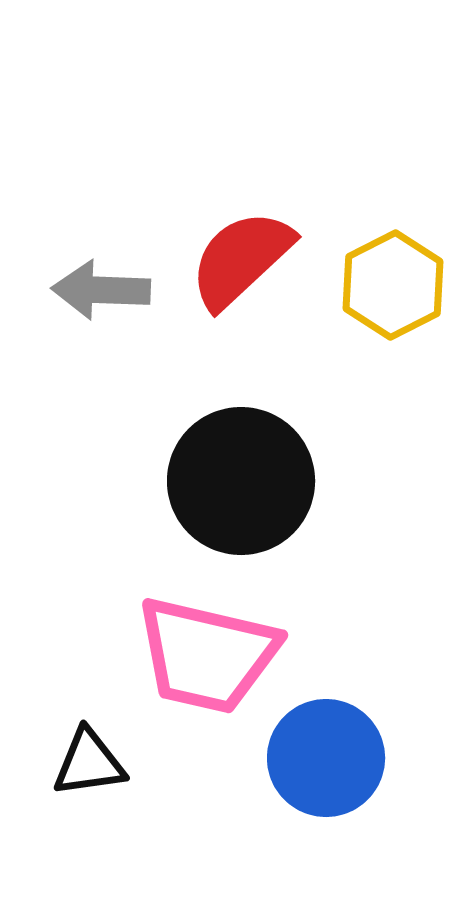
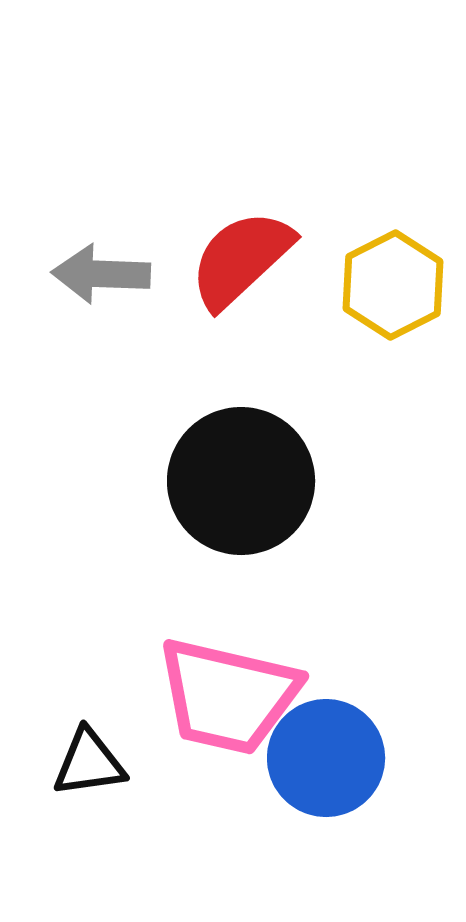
gray arrow: moved 16 px up
pink trapezoid: moved 21 px right, 41 px down
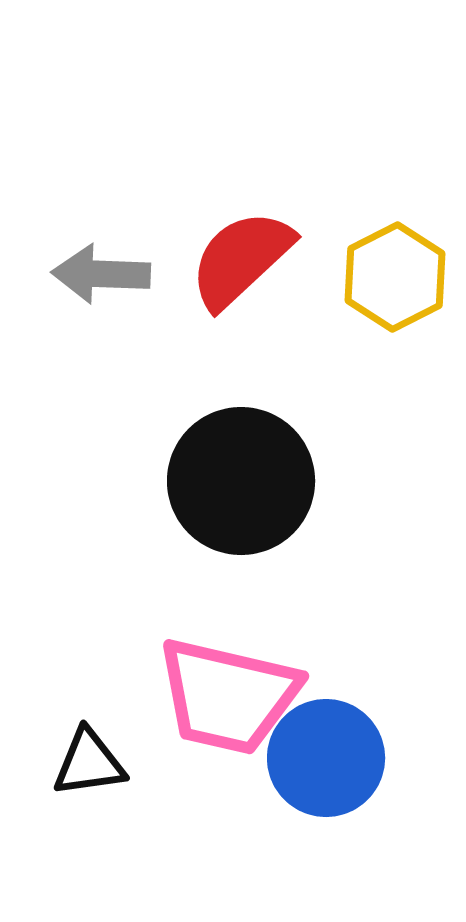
yellow hexagon: moved 2 px right, 8 px up
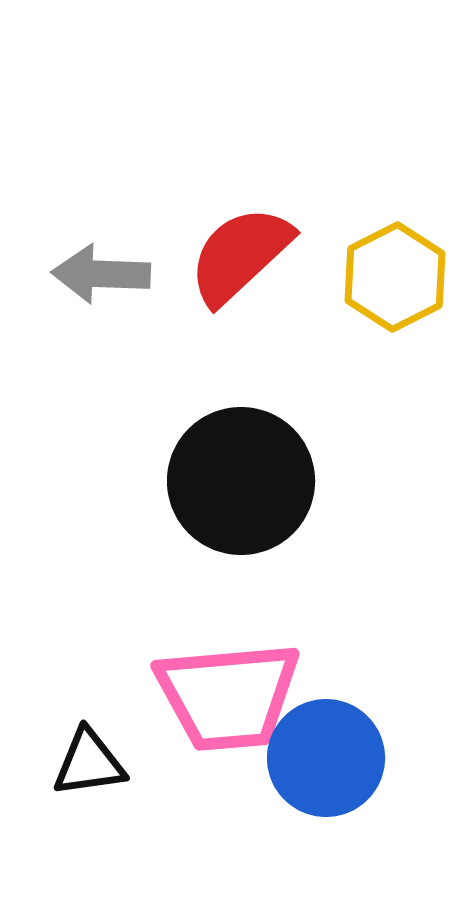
red semicircle: moved 1 px left, 4 px up
pink trapezoid: rotated 18 degrees counterclockwise
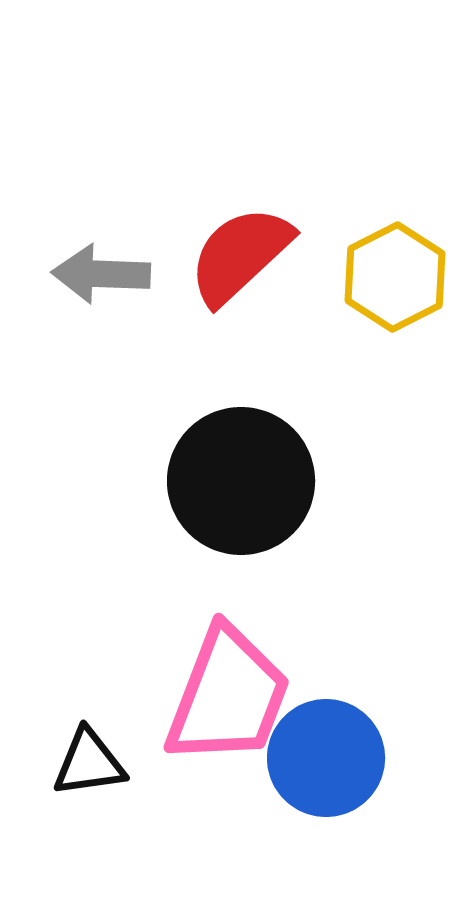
pink trapezoid: rotated 64 degrees counterclockwise
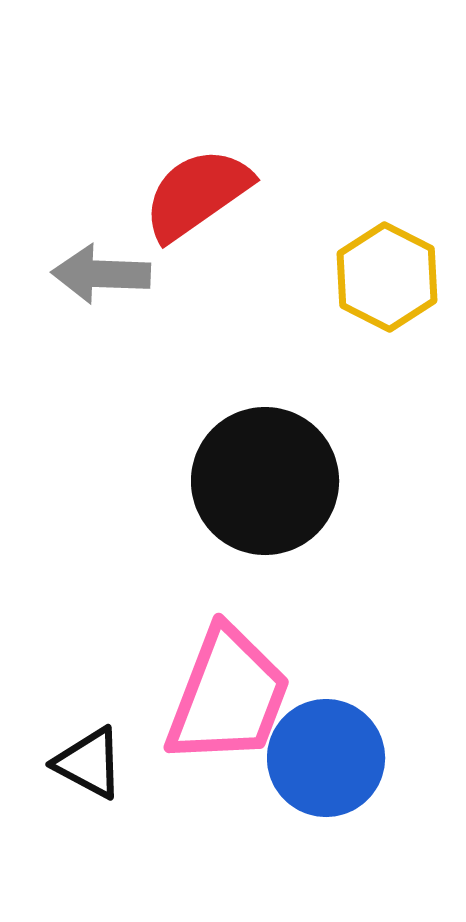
red semicircle: moved 43 px left, 61 px up; rotated 8 degrees clockwise
yellow hexagon: moved 8 px left; rotated 6 degrees counterclockwise
black circle: moved 24 px right
black triangle: rotated 36 degrees clockwise
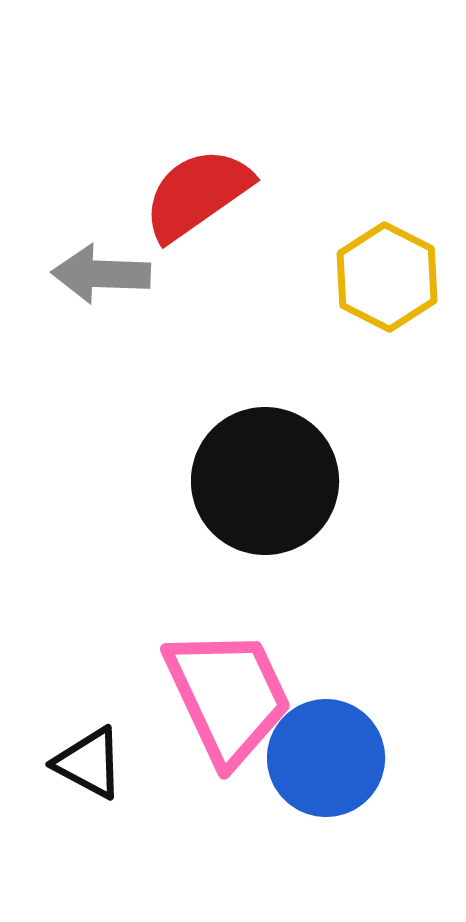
pink trapezoid: rotated 46 degrees counterclockwise
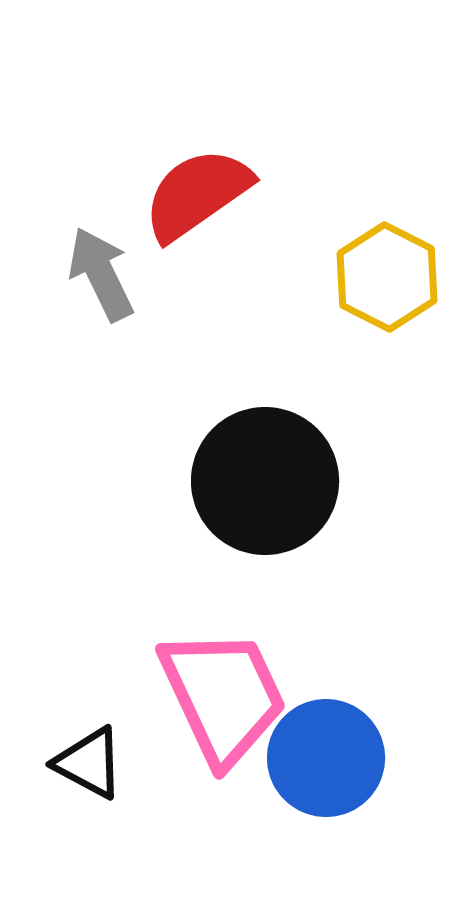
gray arrow: rotated 62 degrees clockwise
pink trapezoid: moved 5 px left
